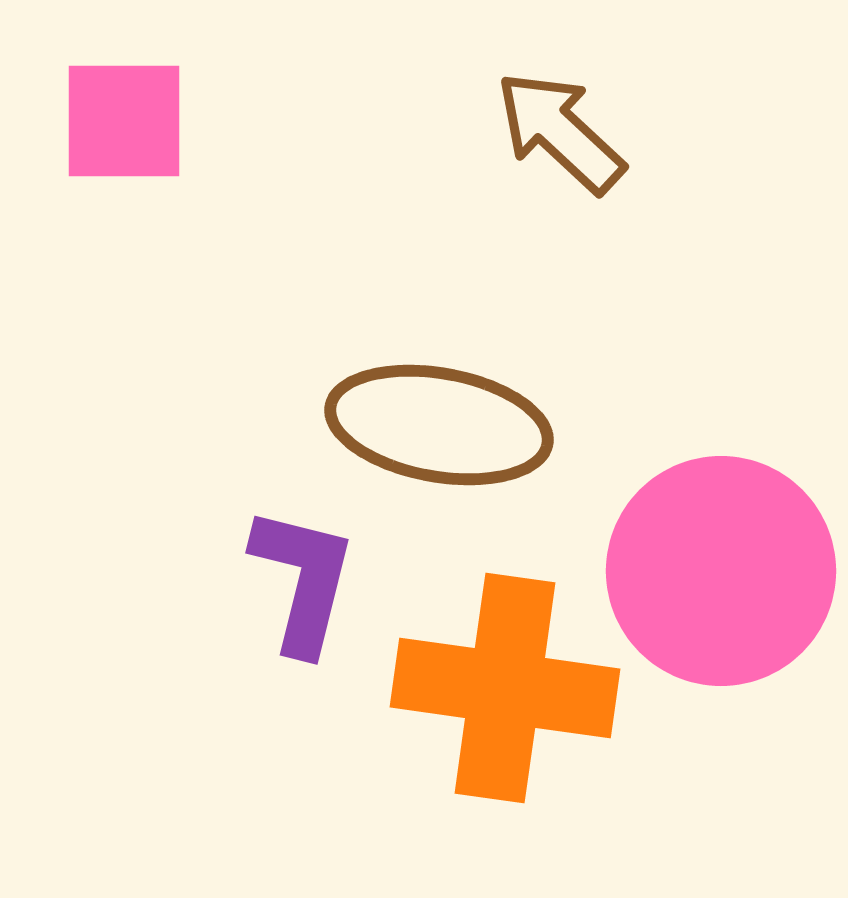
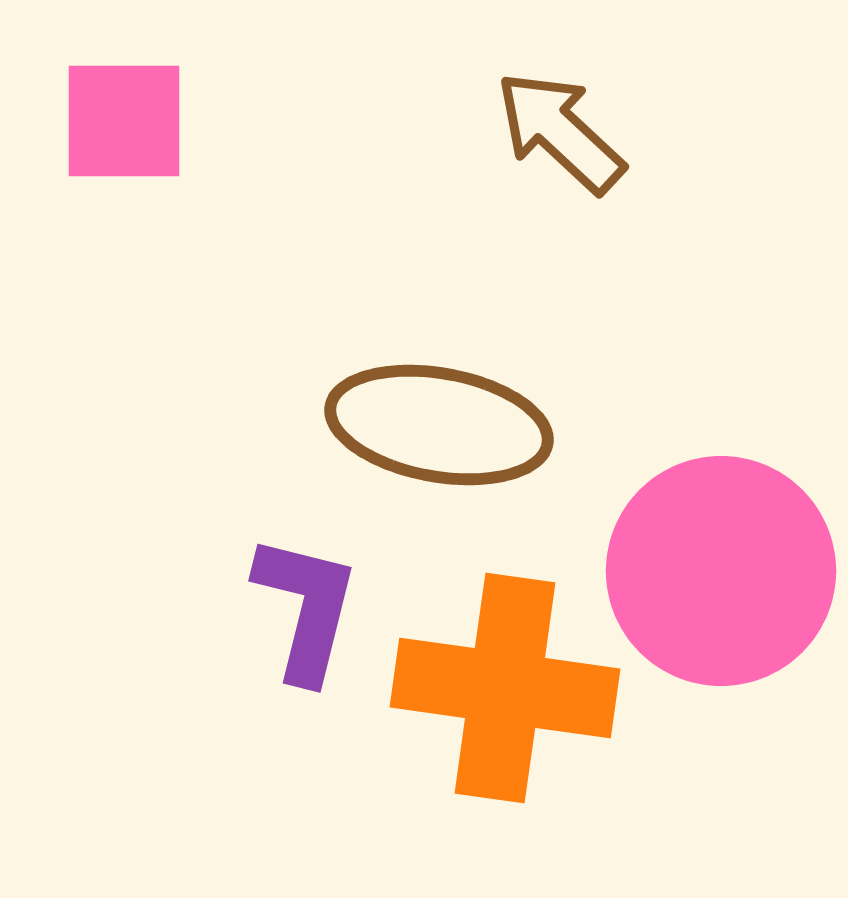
purple L-shape: moved 3 px right, 28 px down
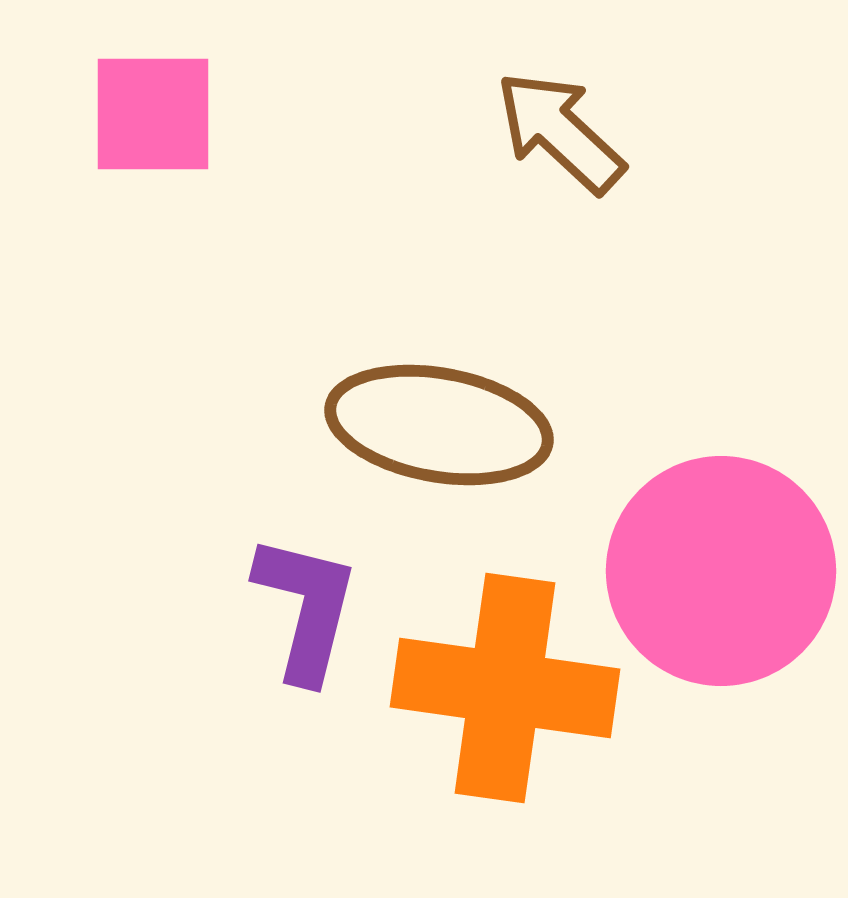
pink square: moved 29 px right, 7 px up
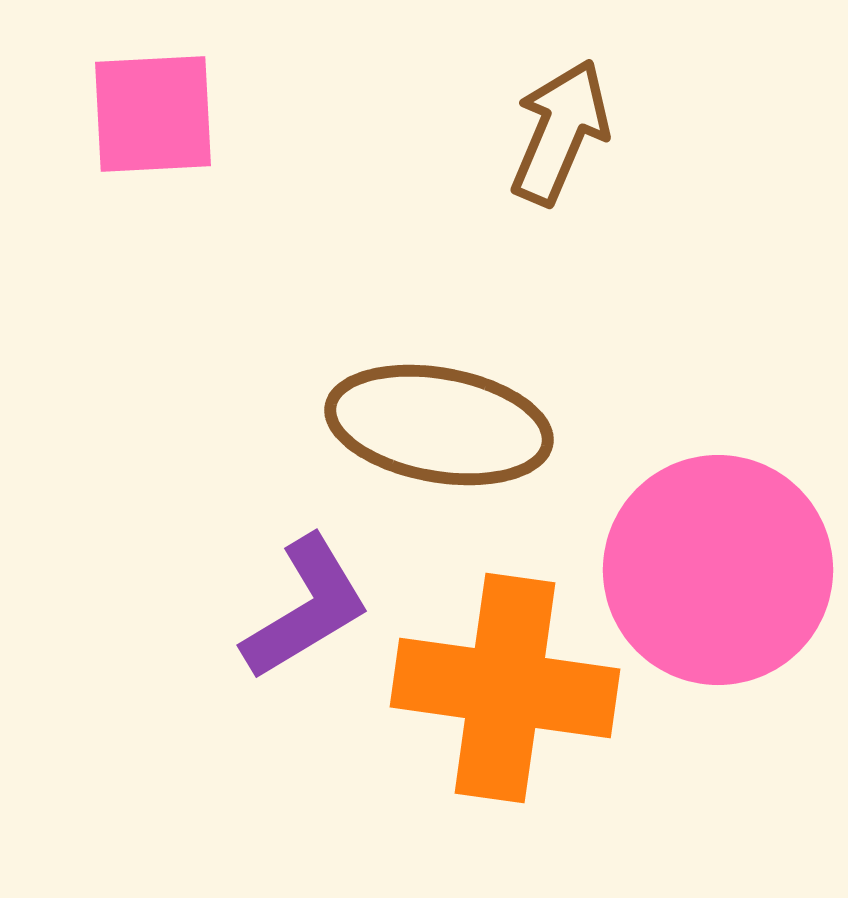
pink square: rotated 3 degrees counterclockwise
brown arrow: rotated 70 degrees clockwise
pink circle: moved 3 px left, 1 px up
purple L-shape: rotated 45 degrees clockwise
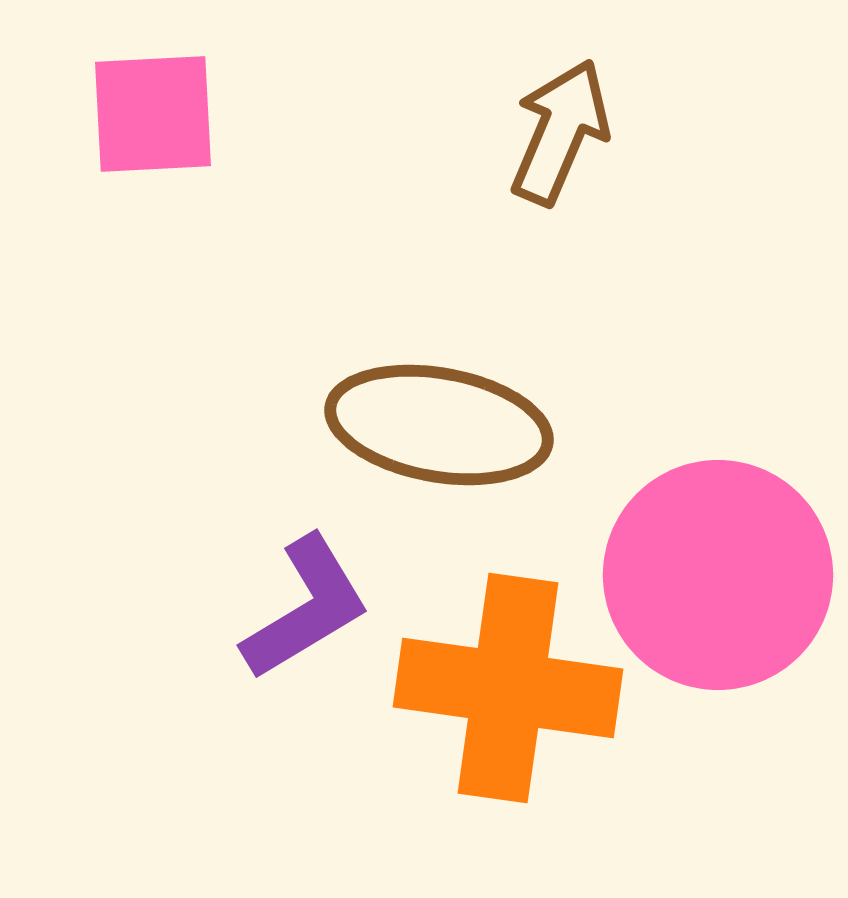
pink circle: moved 5 px down
orange cross: moved 3 px right
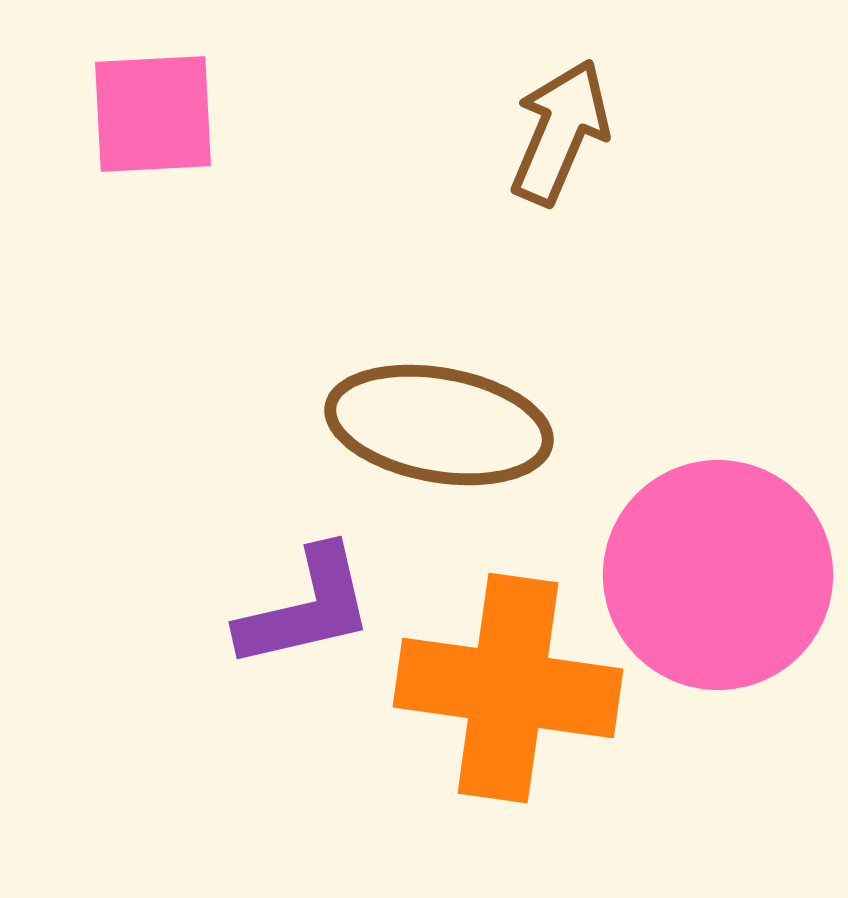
purple L-shape: rotated 18 degrees clockwise
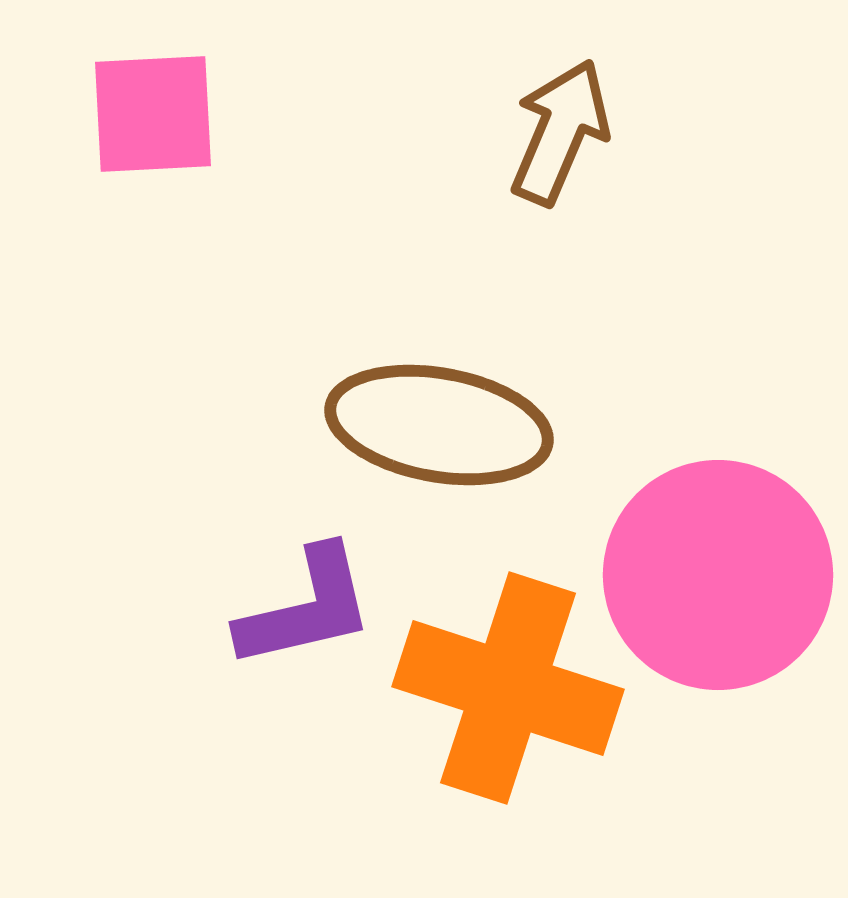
orange cross: rotated 10 degrees clockwise
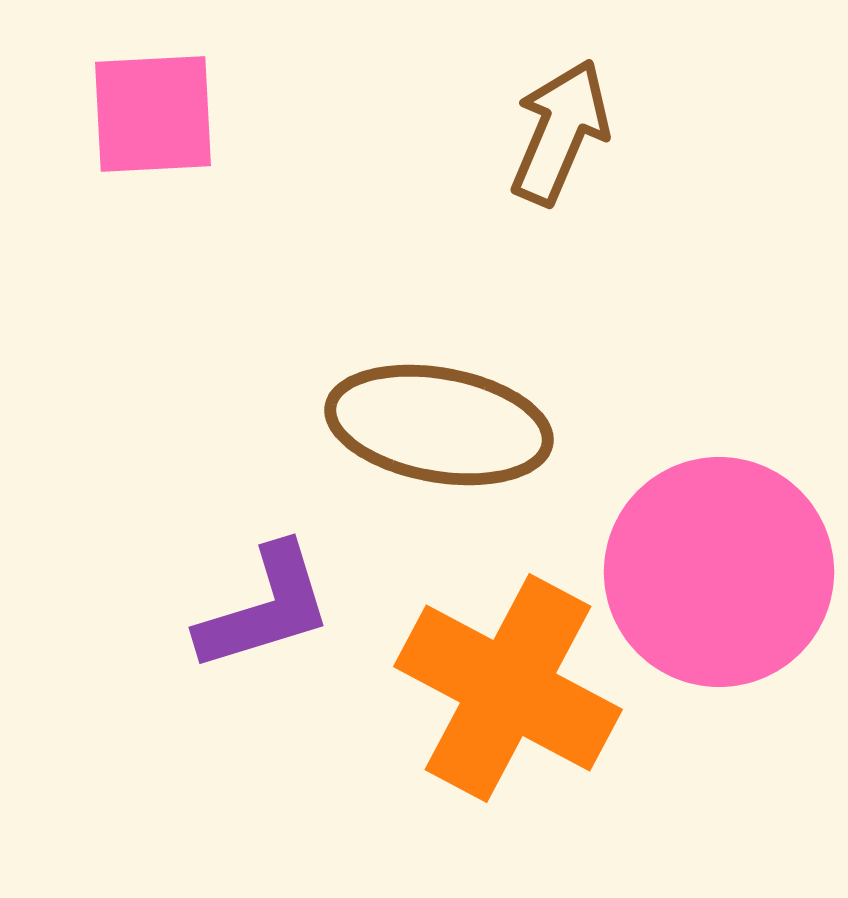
pink circle: moved 1 px right, 3 px up
purple L-shape: moved 41 px left; rotated 4 degrees counterclockwise
orange cross: rotated 10 degrees clockwise
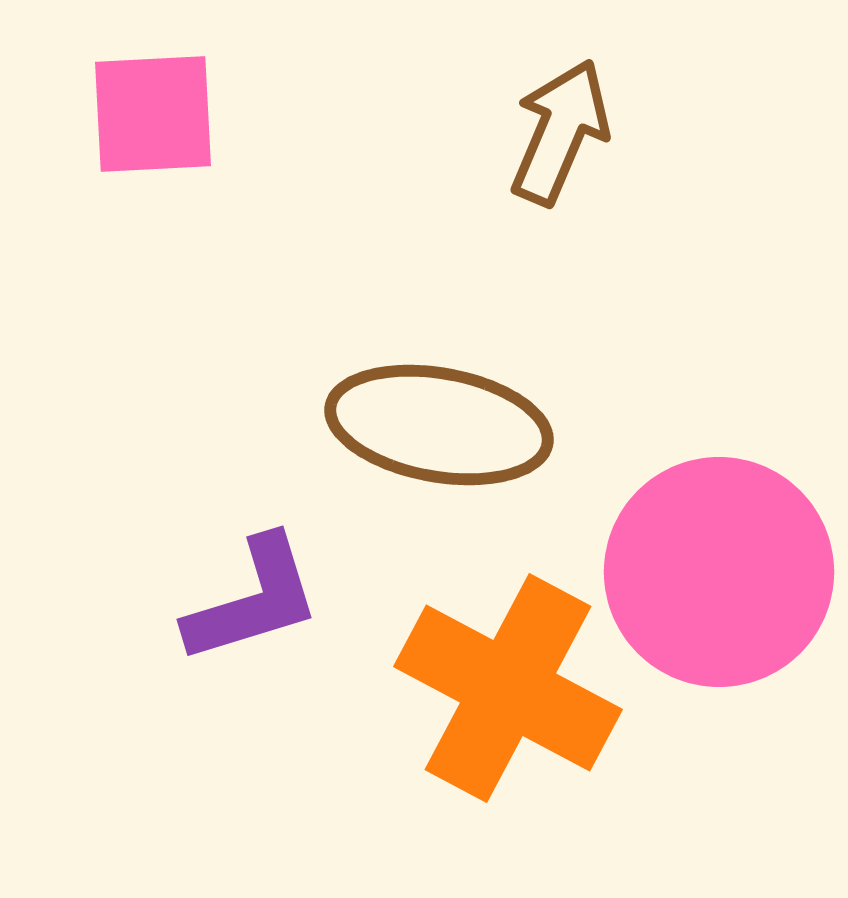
purple L-shape: moved 12 px left, 8 px up
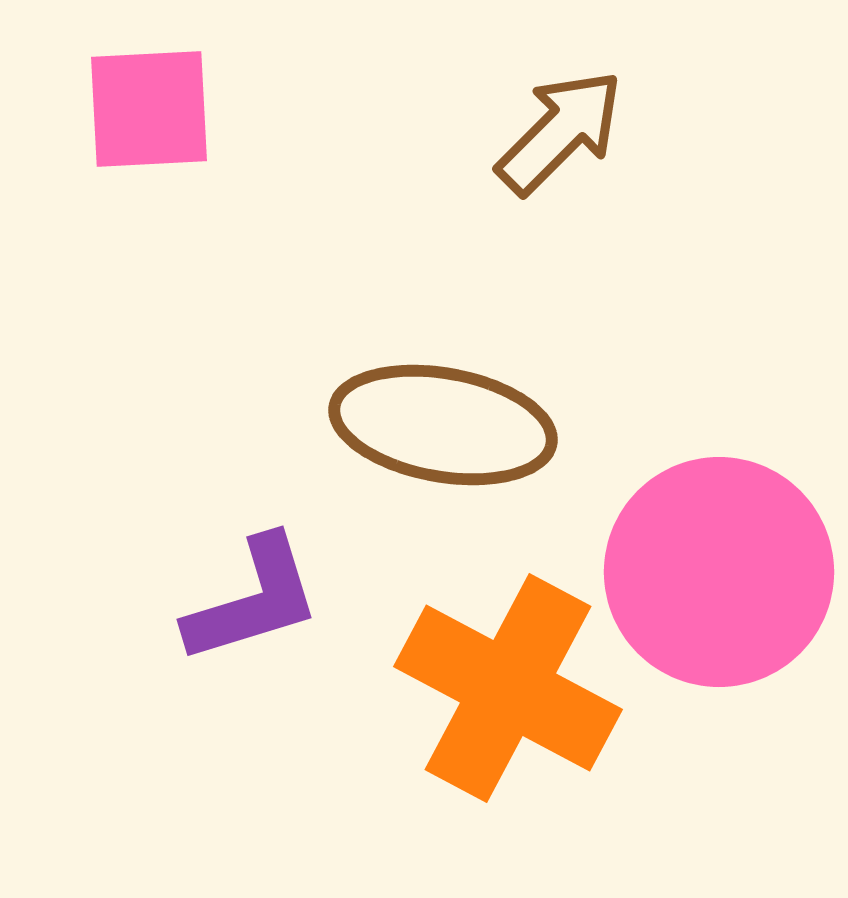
pink square: moved 4 px left, 5 px up
brown arrow: rotated 22 degrees clockwise
brown ellipse: moved 4 px right
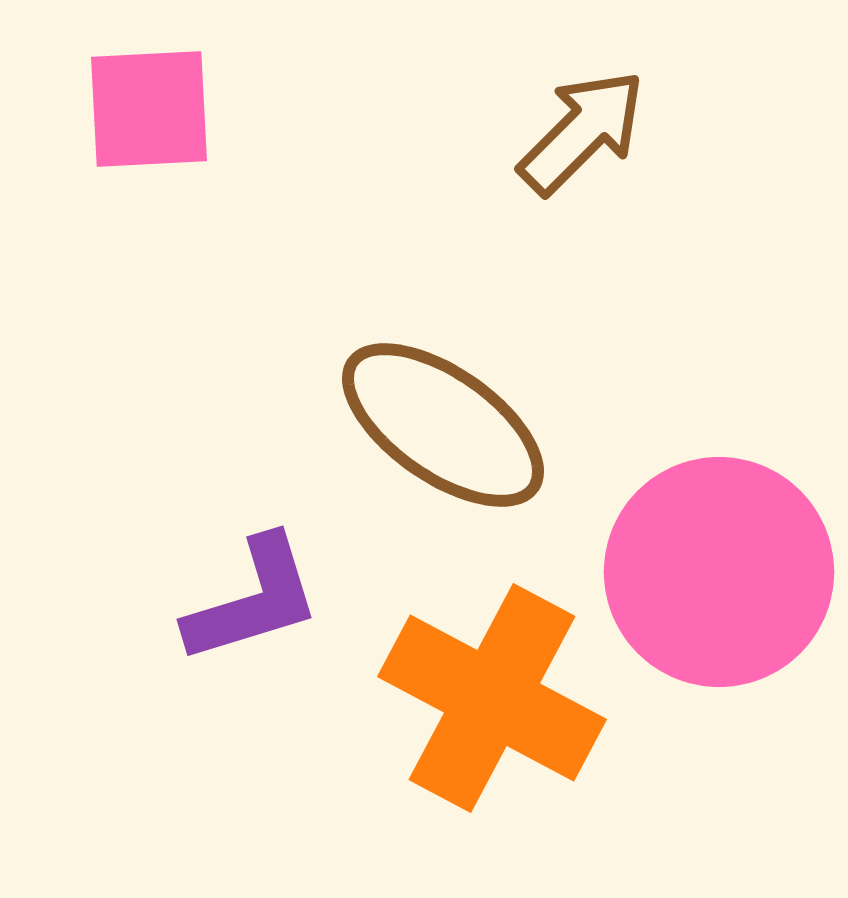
brown arrow: moved 22 px right
brown ellipse: rotated 25 degrees clockwise
orange cross: moved 16 px left, 10 px down
